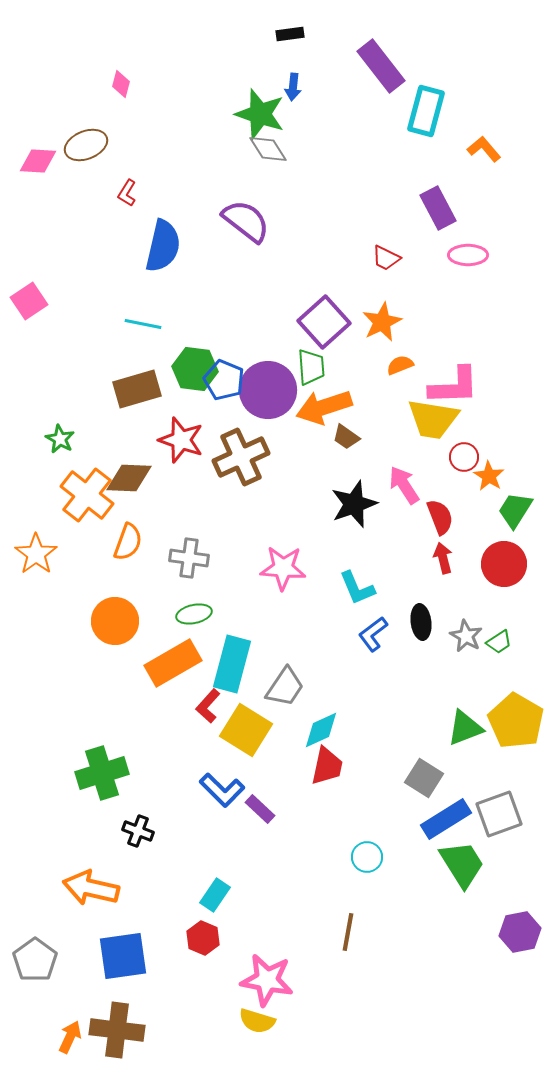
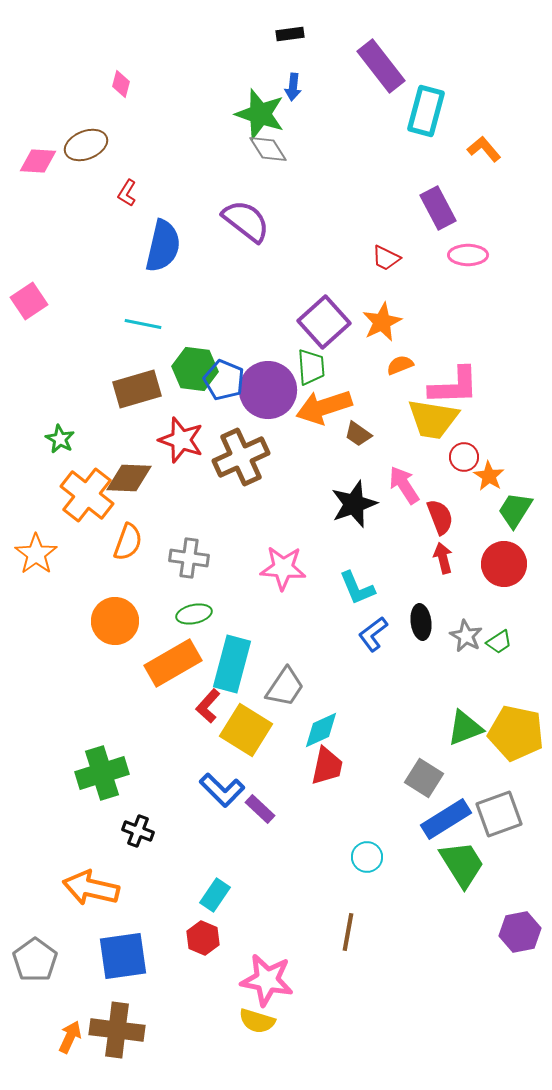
brown trapezoid at (346, 437): moved 12 px right, 3 px up
yellow pentagon at (516, 721): moved 12 px down; rotated 18 degrees counterclockwise
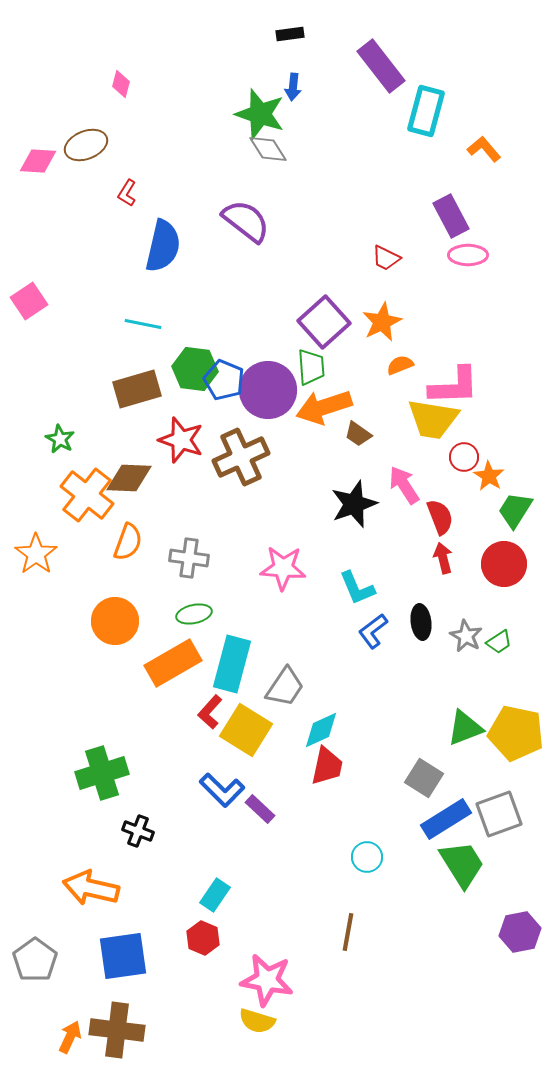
purple rectangle at (438, 208): moved 13 px right, 8 px down
blue L-shape at (373, 634): moved 3 px up
red L-shape at (208, 706): moved 2 px right, 6 px down
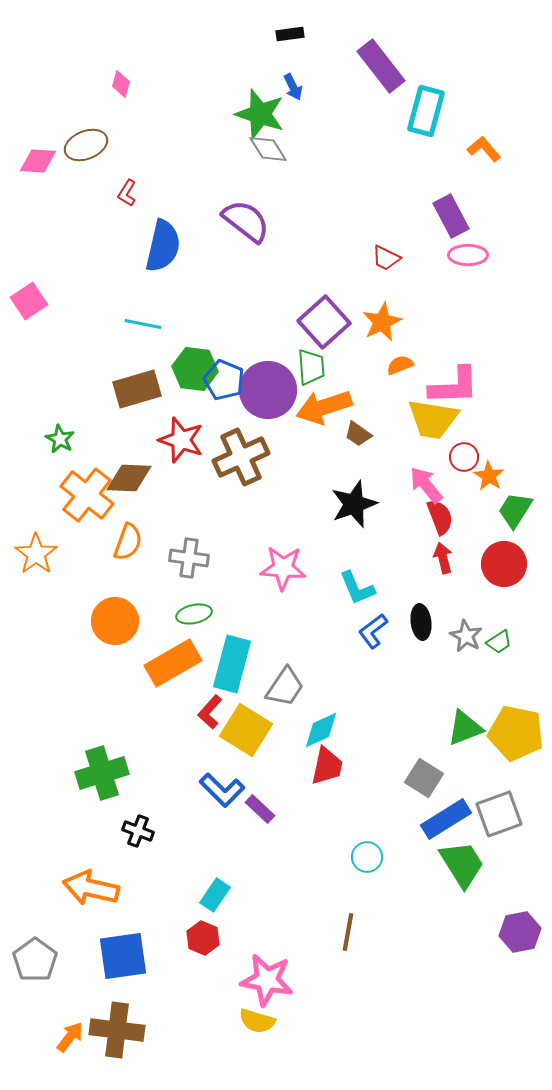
blue arrow at (293, 87): rotated 32 degrees counterclockwise
pink arrow at (404, 485): moved 22 px right; rotated 6 degrees counterclockwise
orange arrow at (70, 1037): rotated 12 degrees clockwise
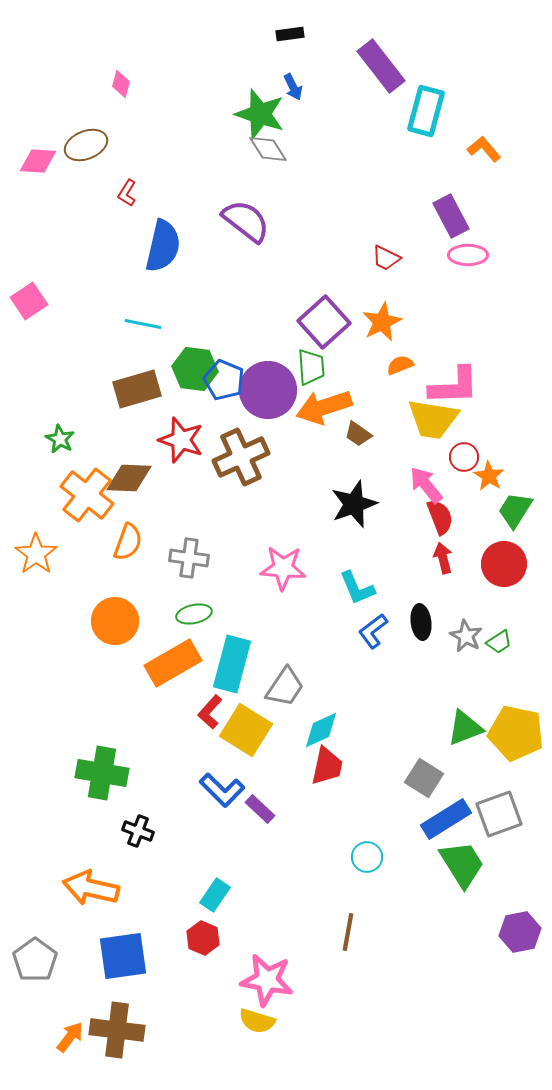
green cross at (102, 773): rotated 27 degrees clockwise
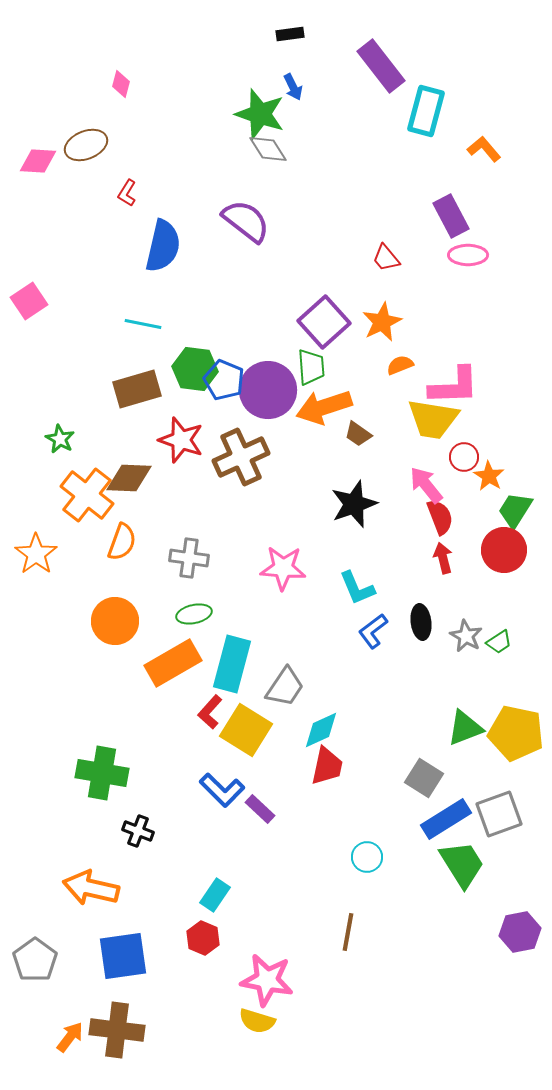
red trapezoid at (386, 258): rotated 24 degrees clockwise
orange semicircle at (128, 542): moved 6 px left
red circle at (504, 564): moved 14 px up
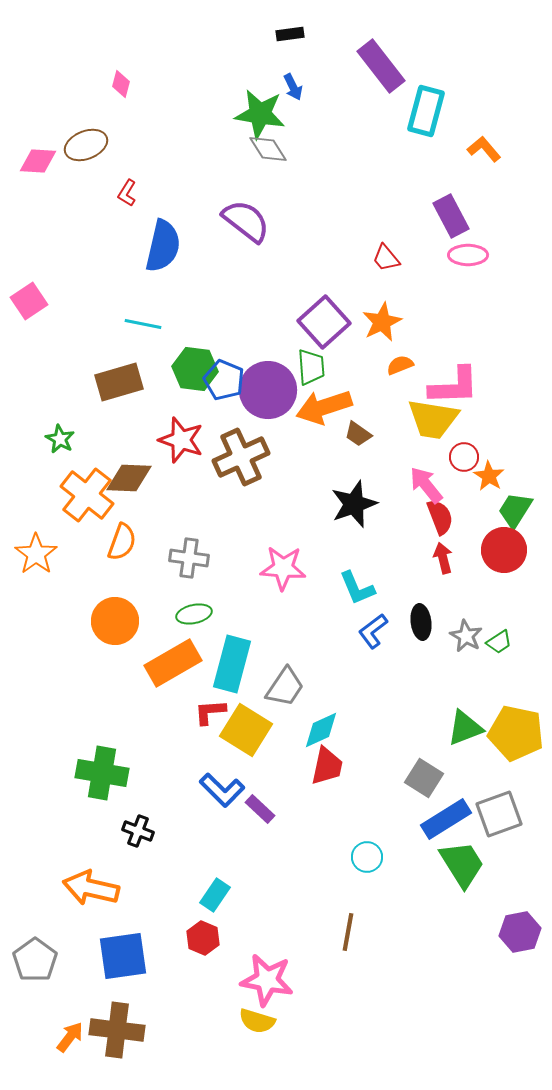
green star at (260, 114): rotated 9 degrees counterclockwise
brown rectangle at (137, 389): moved 18 px left, 7 px up
red L-shape at (210, 712): rotated 44 degrees clockwise
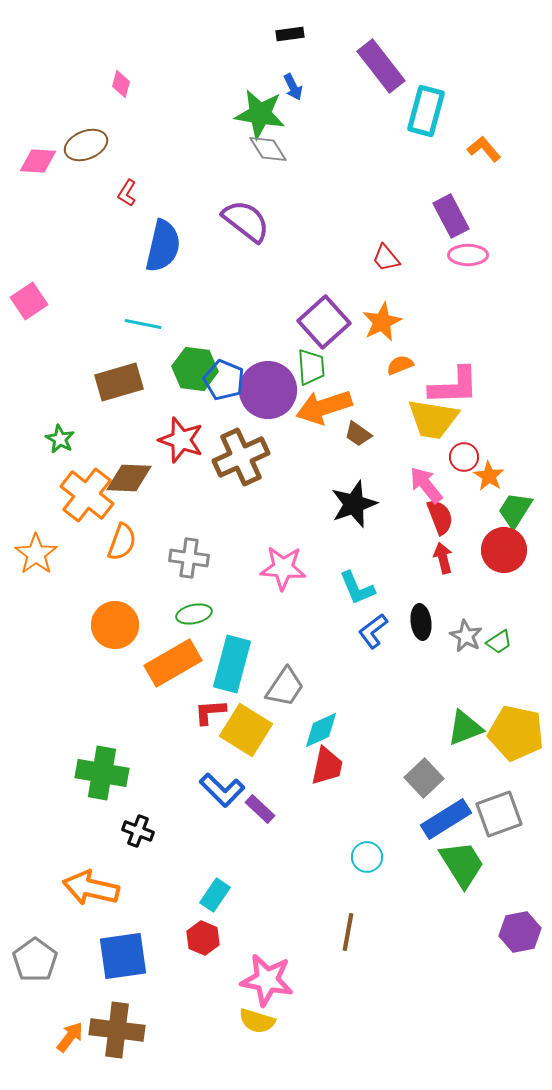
orange circle at (115, 621): moved 4 px down
gray square at (424, 778): rotated 15 degrees clockwise
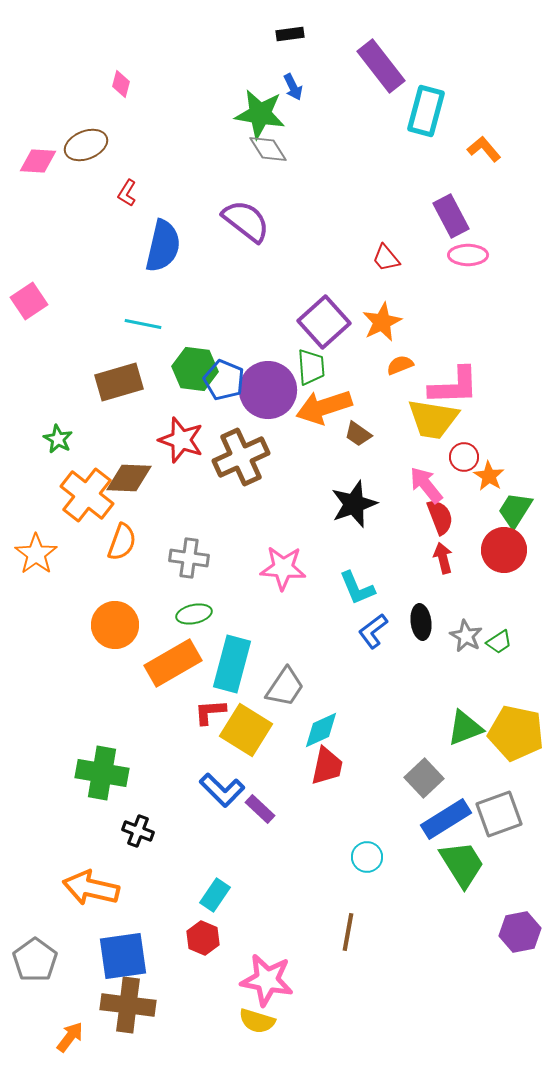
green star at (60, 439): moved 2 px left
brown cross at (117, 1030): moved 11 px right, 25 px up
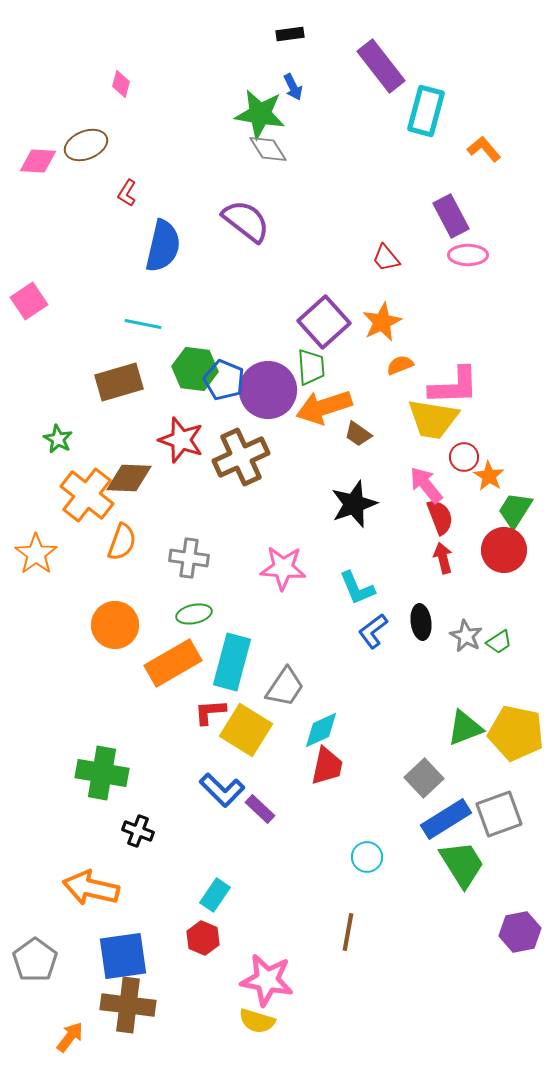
cyan rectangle at (232, 664): moved 2 px up
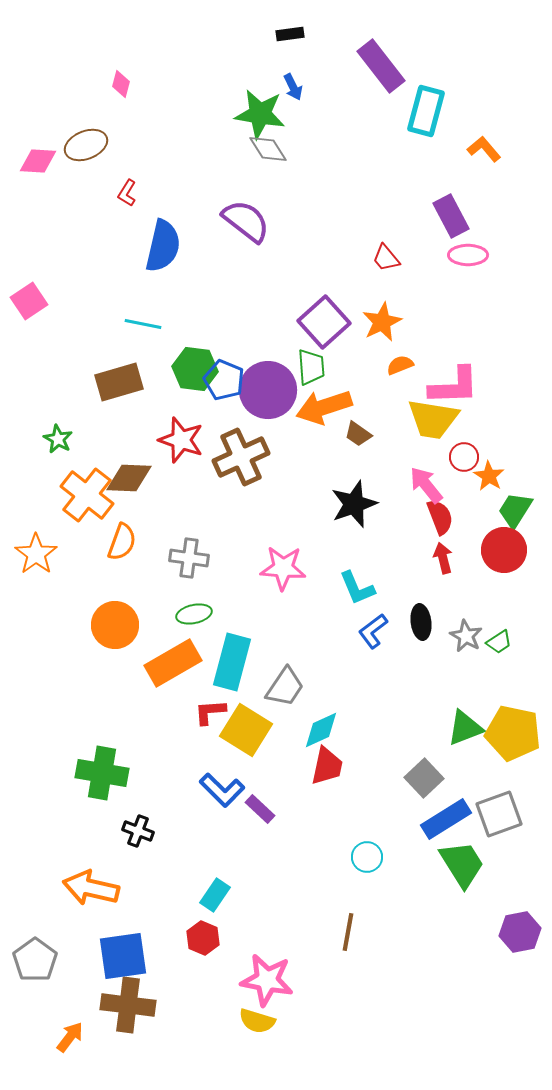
yellow pentagon at (516, 733): moved 3 px left
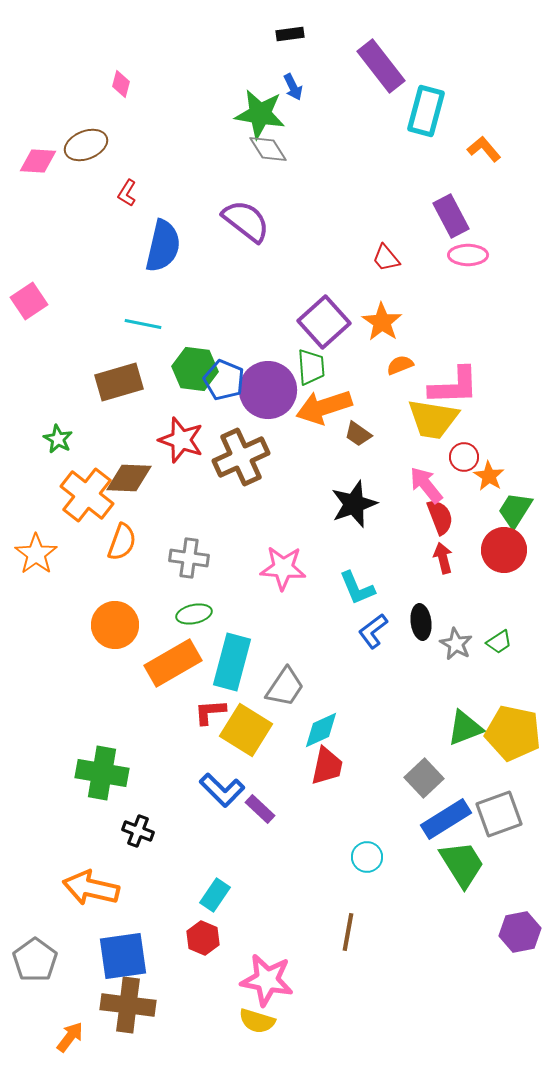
orange star at (382, 322): rotated 12 degrees counterclockwise
gray star at (466, 636): moved 10 px left, 8 px down
